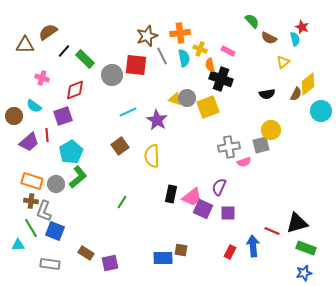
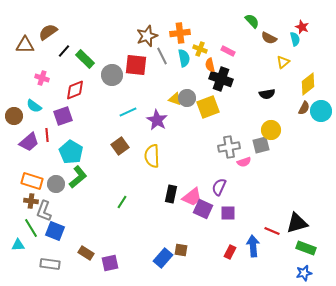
brown semicircle at (296, 94): moved 8 px right, 14 px down
cyan pentagon at (71, 152): rotated 10 degrees counterclockwise
blue rectangle at (163, 258): rotated 48 degrees counterclockwise
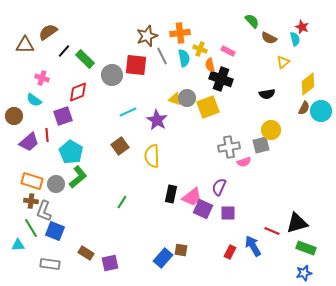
red diamond at (75, 90): moved 3 px right, 2 px down
cyan semicircle at (34, 106): moved 6 px up
blue arrow at (253, 246): rotated 25 degrees counterclockwise
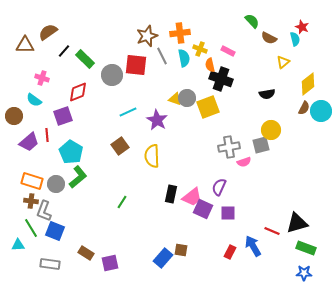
blue star at (304, 273): rotated 14 degrees clockwise
